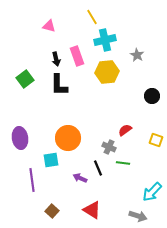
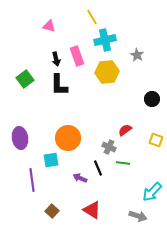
black circle: moved 3 px down
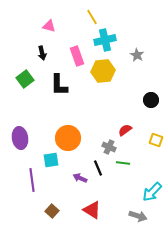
black arrow: moved 14 px left, 6 px up
yellow hexagon: moved 4 px left, 1 px up
black circle: moved 1 px left, 1 px down
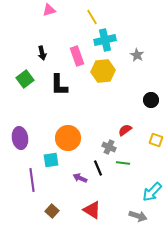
pink triangle: moved 16 px up; rotated 32 degrees counterclockwise
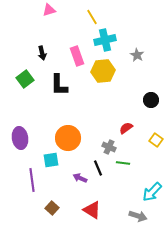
red semicircle: moved 1 px right, 2 px up
yellow square: rotated 16 degrees clockwise
brown square: moved 3 px up
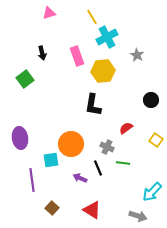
pink triangle: moved 3 px down
cyan cross: moved 2 px right, 3 px up; rotated 15 degrees counterclockwise
black L-shape: moved 34 px right, 20 px down; rotated 10 degrees clockwise
orange circle: moved 3 px right, 6 px down
gray cross: moved 2 px left
